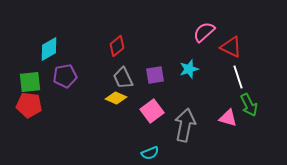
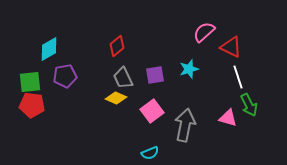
red pentagon: moved 3 px right
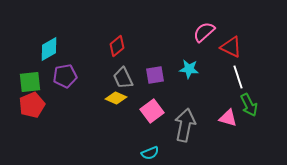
cyan star: rotated 24 degrees clockwise
red pentagon: rotated 30 degrees counterclockwise
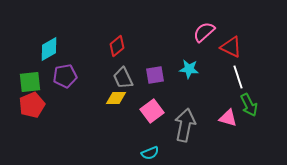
yellow diamond: rotated 25 degrees counterclockwise
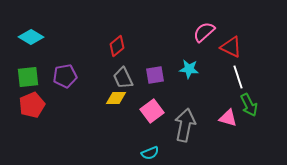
cyan diamond: moved 18 px left, 12 px up; rotated 60 degrees clockwise
green square: moved 2 px left, 5 px up
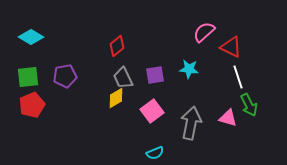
yellow diamond: rotated 30 degrees counterclockwise
gray arrow: moved 6 px right, 2 px up
cyan semicircle: moved 5 px right
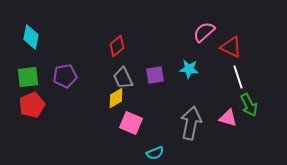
cyan diamond: rotated 70 degrees clockwise
pink square: moved 21 px left, 12 px down; rotated 30 degrees counterclockwise
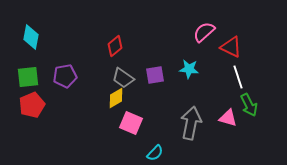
red diamond: moved 2 px left
gray trapezoid: rotated 30 degrees counterclockwise
cyan semicircle: rotated 24 degrees counterclockwise
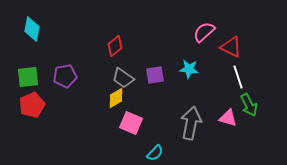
cyan diamond: moved 1 px right, 8 px up
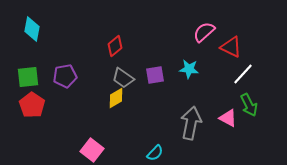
white line: moved 5 px right, 3 px up; rotated 60 degrees clockwise
red pentagon: rotated 15 degrees counterclockwise
pink triangle: rotated 12 degrees clockwise
pink square: moved 39 px left, 27 px down; rotated 15 degrees clockwise
